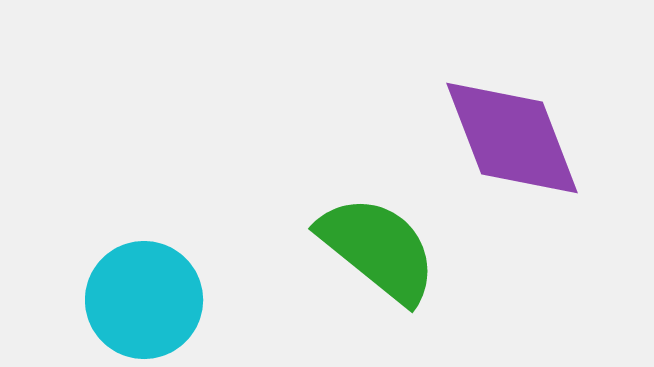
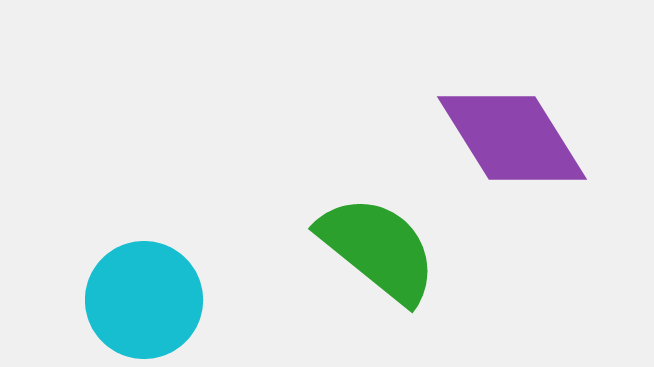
purple diamond: rotated 11 degrees counterclockwise
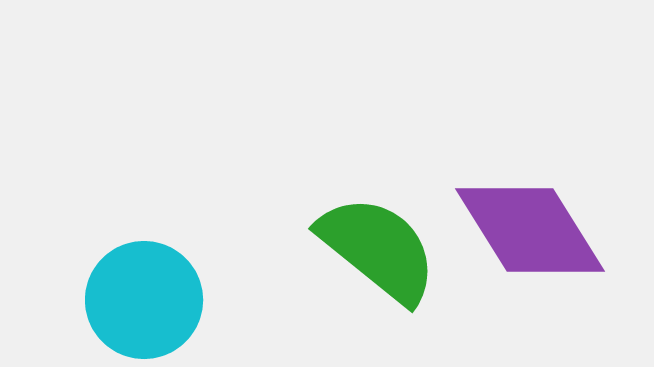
purple diamond: moved 18 px right, 92 px down
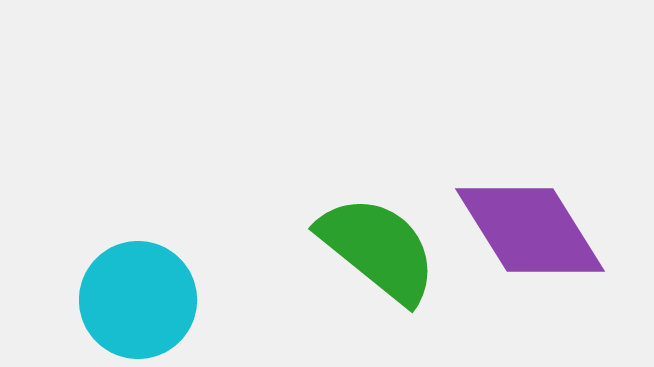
cyan circle: moved 6 px left
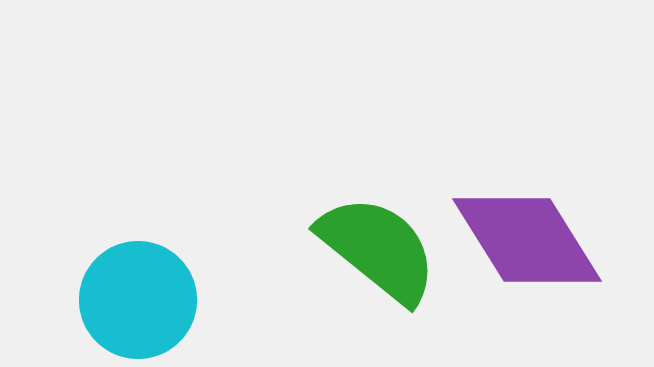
purple diamond: moved 3 px left, 10 px down
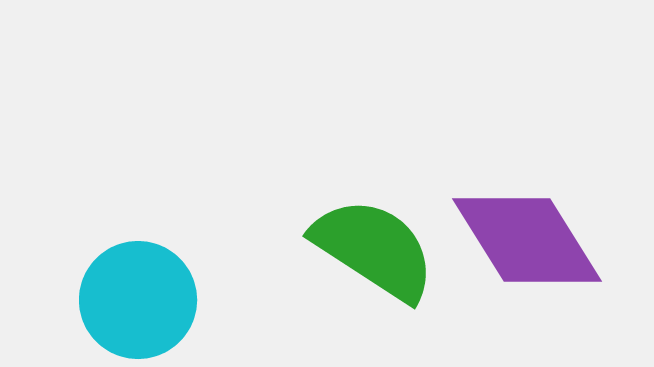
green semicircle: moved 4 px left; rotated 6 degrees counterclockwise
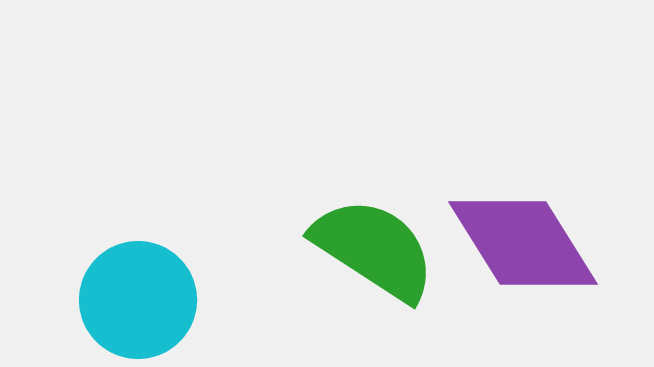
purple diamond: moved 4 px left, 3 px down
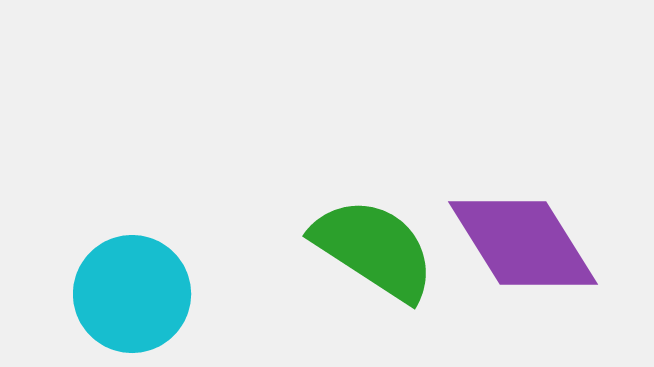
cyan circle: moved 6 px left, 6 px up
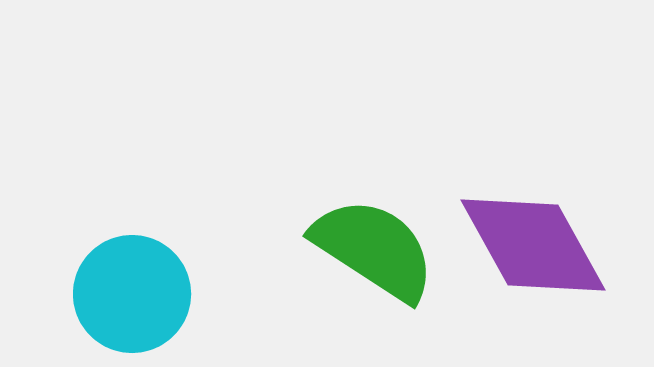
purple diamond: moved 10 px right, 2 px down; rotated 3 degrees clockwise
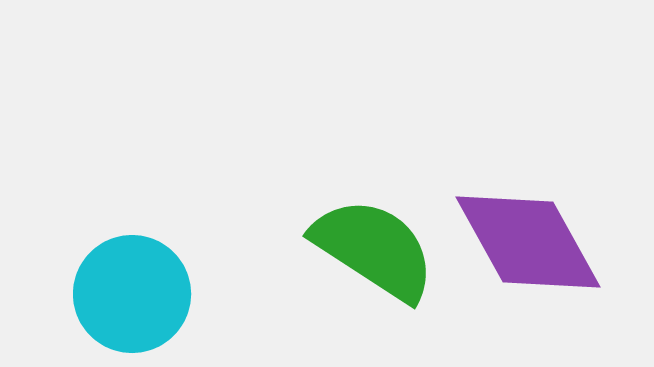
purple diamond: moved 5 px left, 3 px up
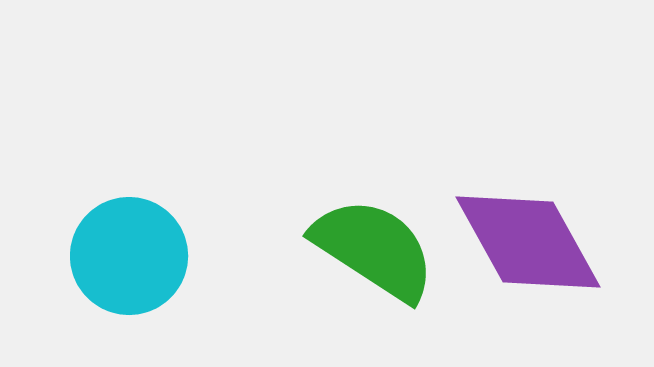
cyan circle: moved 3 px left, 38 px up
